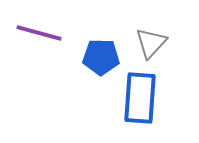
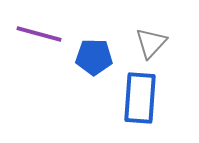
purple line: moved 1 px down
blue pentagon: moved 7 px left
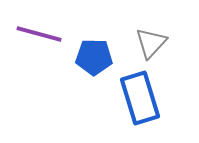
blue rectangle: rotated 21 degrees counterclockwise
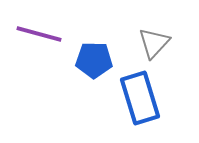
gray triangle: moved 3 px right
blue pentagon: moved 3 px down
